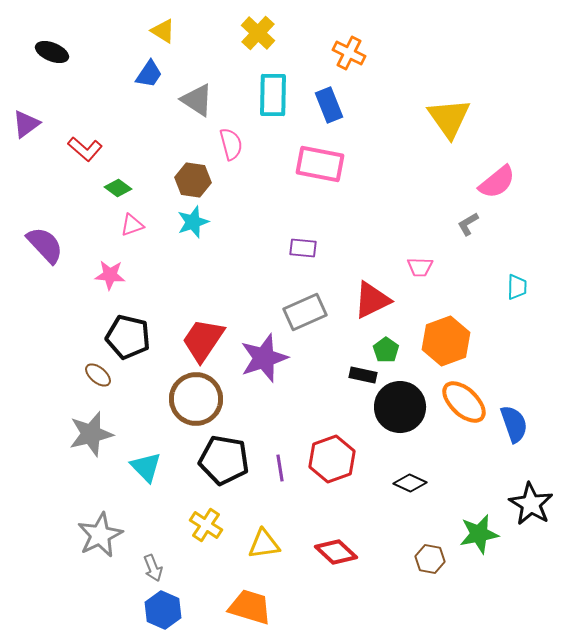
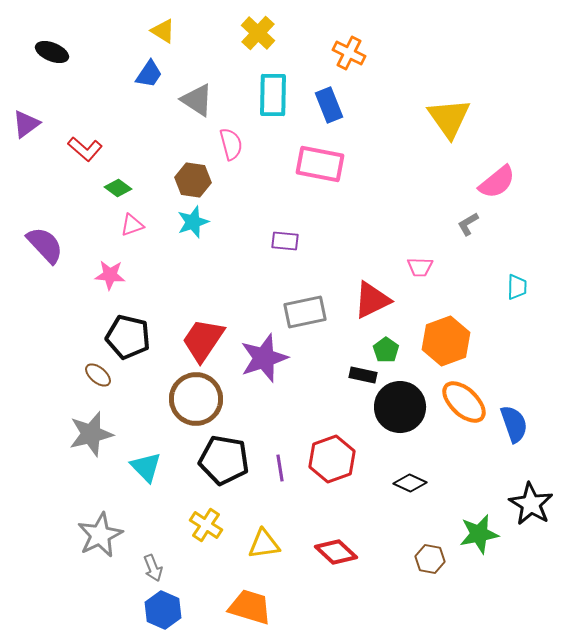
purple rectangle at (303, 248): moved 18 px left, 7 px up
gray rectangle at (305, 312): rotated 12 degrees clockwise
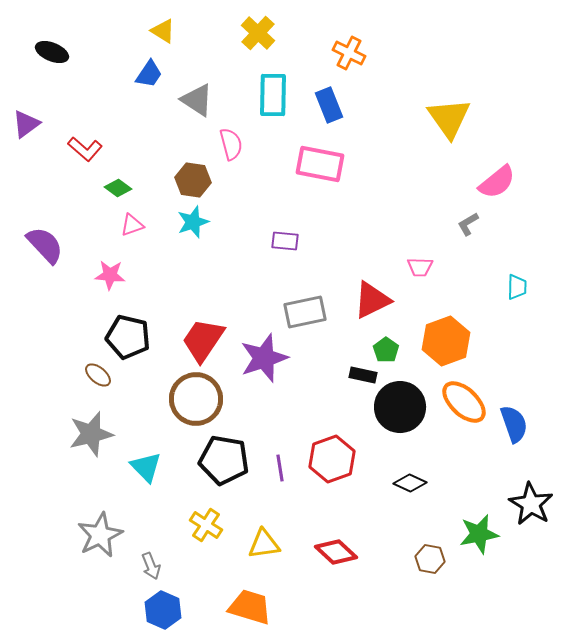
gray arrow at (153, 568): moved 2 px left, 2 px up
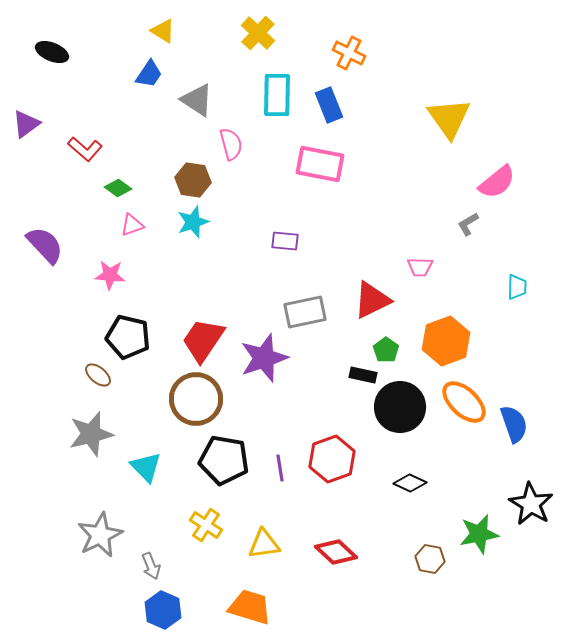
cyan rectangle at (273, 95): moved 4 px right
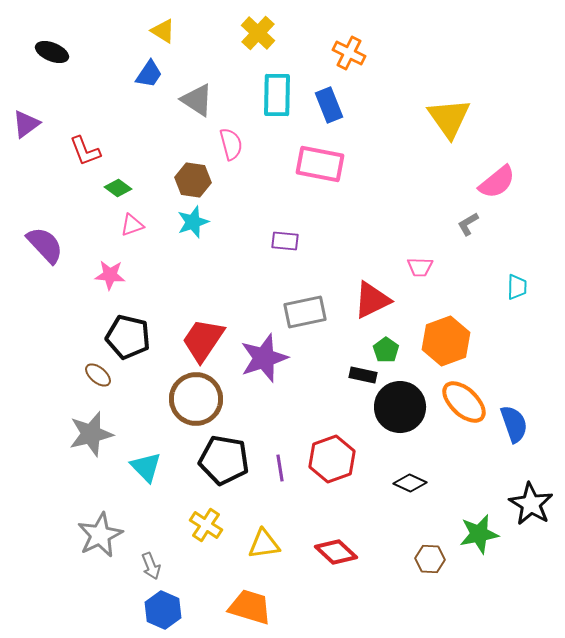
red L-shape at (85, 149): moved 2 px down; rotated 28 degrees clockwise
brown hexagon at (430, 559): rotated 8 degrees counterclockwise
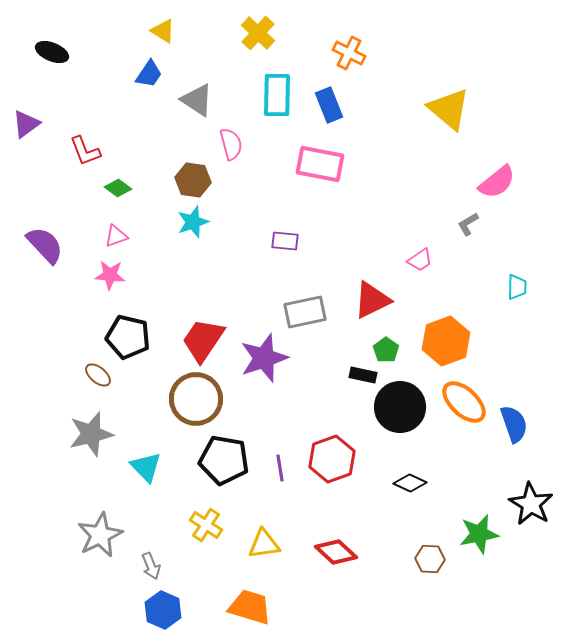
yellow triangle at (449, 118): moved 9 px up; rotated 15 degrees counterclockwise
pink triangle at (132, 225): moved 16 px left, 11 px down
pink trapezoid at (420, 267): moved 7 px up; rotated 36 degrees counterclockwise
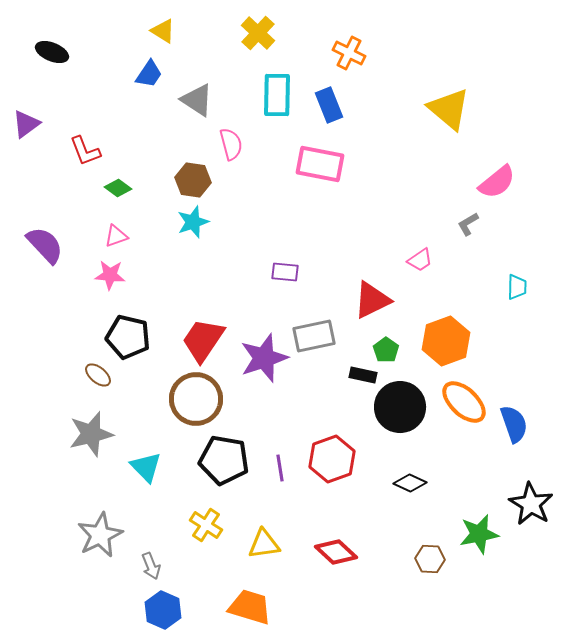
purple rectangle at (285, 241): moved 31 px down
gray rectangle at (305, 312): moved 9 px right, 24 px down
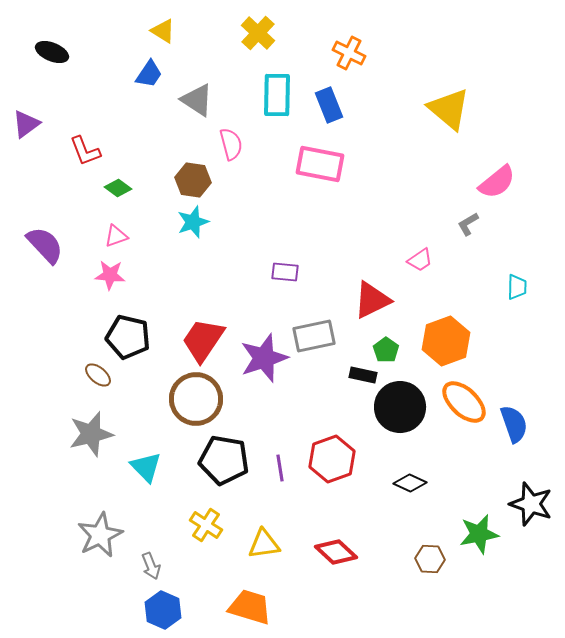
black star at (531, 504): rotated 12 degrees counterclockwise
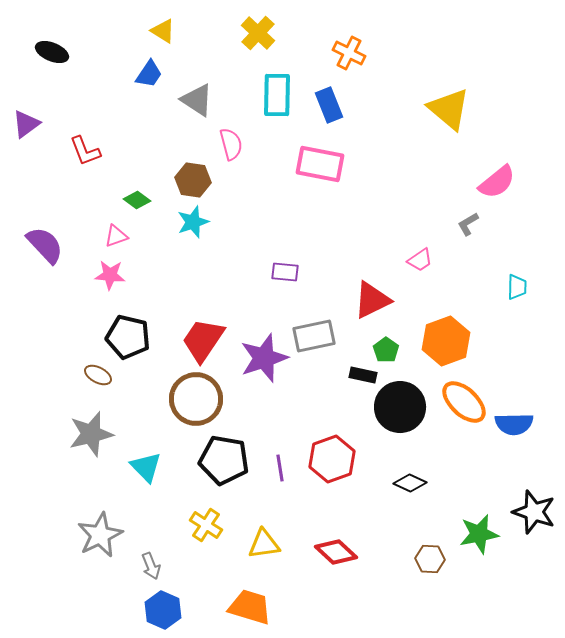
green diamond at (118, 188): moved 19 px right, 12 px down
brown ellipse at (98, 375): rotated 12 degrees counterclockwise
blue semicircle at (514, 424): rotated 108 degrees clockwise
black star at (531, 504): moved 3 px right, 8 px down
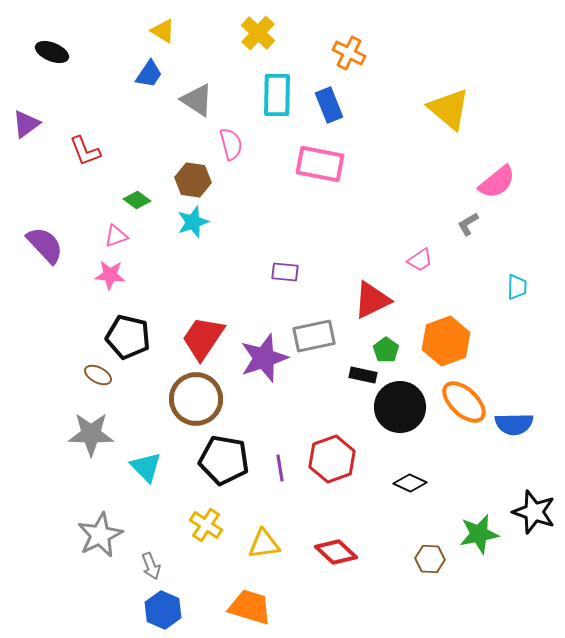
red trapezoid at (203, 340): moved 2 px up
gray star at (91, 434): rotated 15 degrees clockwise
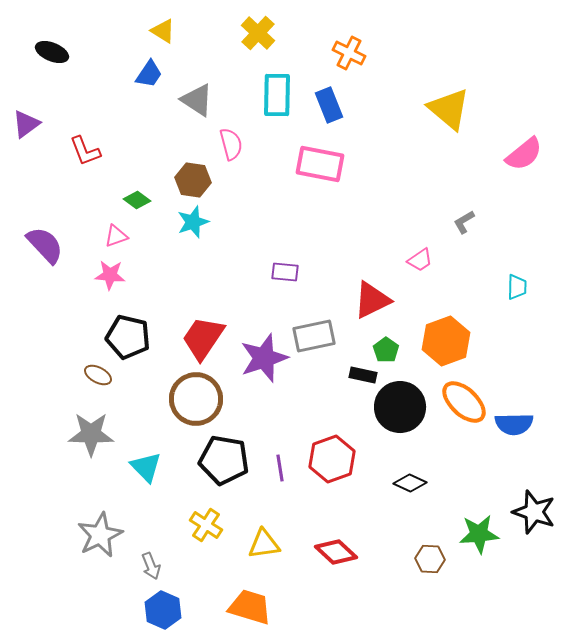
pink semicircle at (497, 182): moved 27 px right, 28 px up
gray L-shape at (468, 224): moved 4 px left, 2 px up
green star at (479, 534): rotated 6 degrees clockwise
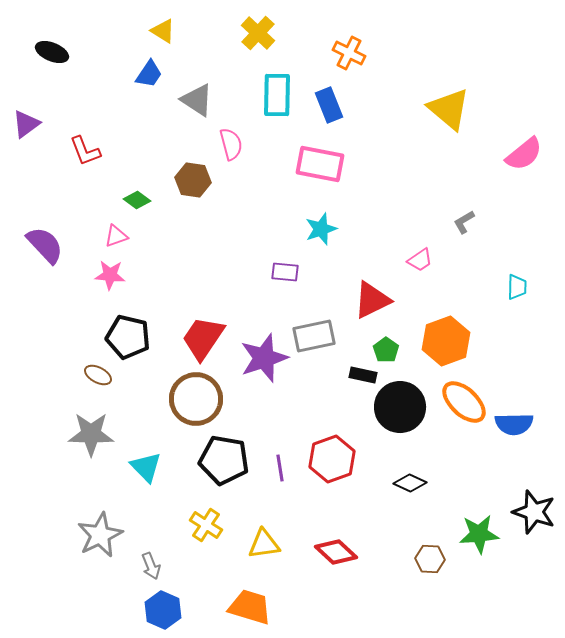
cyan star at (193, 222): moved 128 px right, 7 px down
